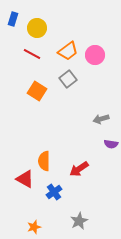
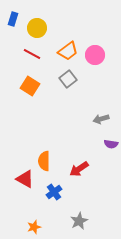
orange square: moved 7 px left, 5 px up
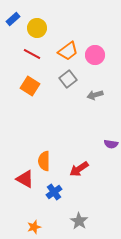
blue rectangle: rotated 32 degrees clockwise
gray arrow: moved 6 px left, 24 px up
gray star: rotated 12 degrees counterclockwise
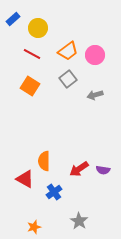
yellow circle: moved 1 px right
purple semicircle: moved 8 px left, 26 px down
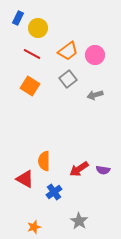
blue rectangle: moved 5 px right, 1 px up; rotated 24 degrees counterclockwise
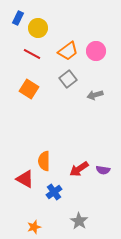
pink circle: moved 1 px right, 4 px up
orange square: moved 1 px left, 3 px down
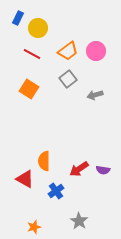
blue cross: moved 2 px right, 1 px up
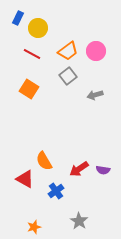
gray square: moved 3 px up
orange semicircle: rotated 30 degrees counterclockwise
